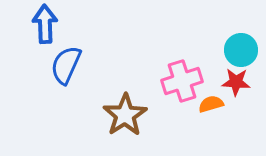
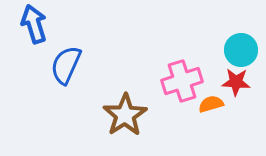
blue arrow: moved 11 px left; rotated 15 degrees counterclockwise
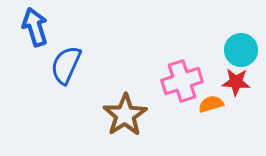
blue arrow: moved 1 px right, 3 px down
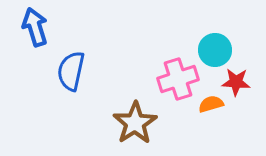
cyan circle: moved 26 px left
blue semicircle: moved 5 px right, 6 px down; rotated 12 degrees counterclockwise
pink cross: moved 4 px left, 2 px up
brown star: moved 10 px right, 8 px down
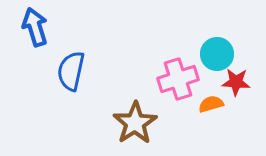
cyan circle: moved 2 px right, 4 px down
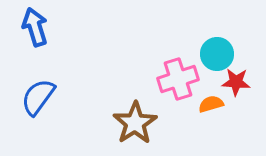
blue semicircle: moved 33 px left, 26 px down; rotated 24 degrees clockwise
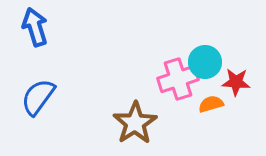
cyan circle: moved 12 px left, 8 px down
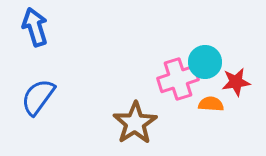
red star: rotated 12 degrees counterclockwise
orange semicircle: rotated 20 degrees clockwise
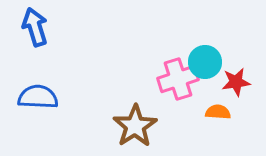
blue semicircle: rotated 57 degrees clockwise
orange semicircle: moved 7 px right, 8 px down
brown star: moved 3 px down
